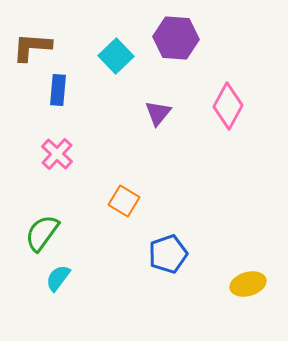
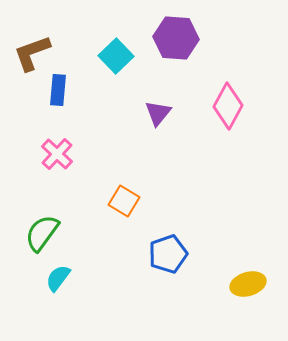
brown L-shape: moved 6 px down; rotated 24 degrees counterclockwise
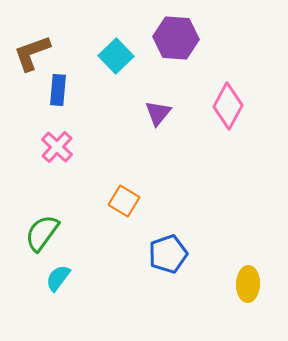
pink cross: moved 7 px up
yellow ellipse: rotated 72 degrees counterclockwise
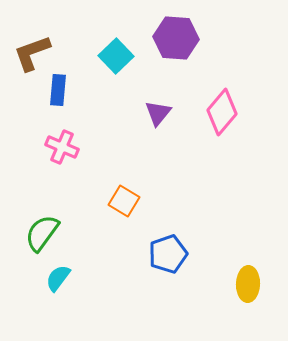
pink diamond: moved 6 px left, 6 px down; rotated 12 degrees clockwise
pink cross: moved 5 px right; rotated 20 degrees counterclockwise
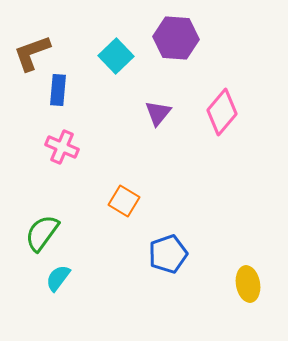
yellow ellipse: rotated 12 degrees counterclockwise
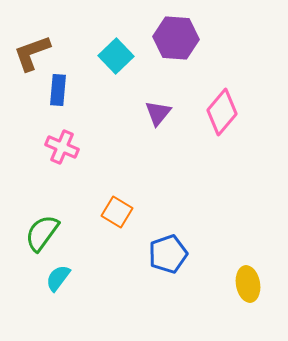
orange square: moved 7 px left, 11 px down
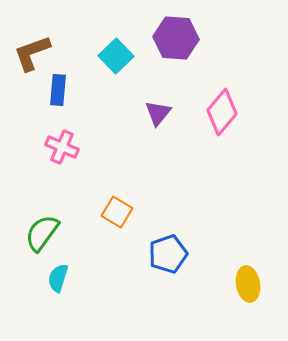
cyan semicircle: rotated 20 degrees counterclockwise
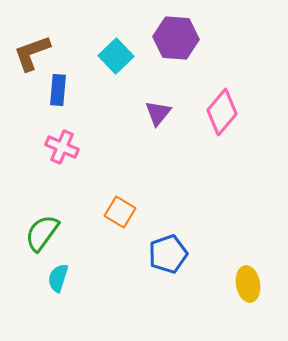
orange square: moved 3 px right
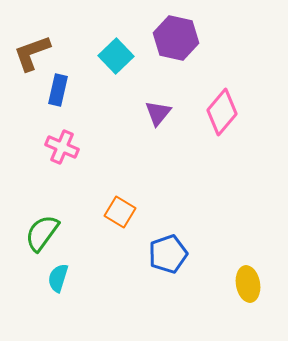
purple hexagon: rotated 9 degrees clockwise
blue rectangle: rotated 8 degrees clockwise
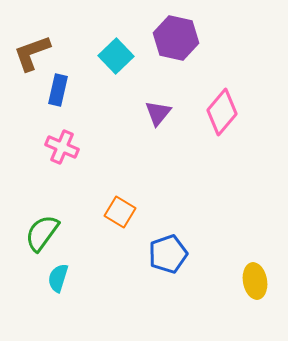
yellow ellipse: moved 7 px right, 3 px up
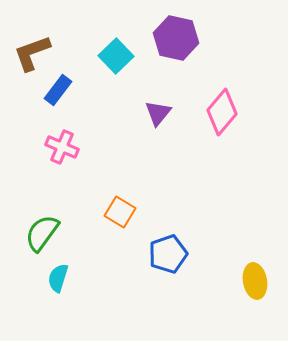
blue rectangle: rotated 24 degrees clockwise
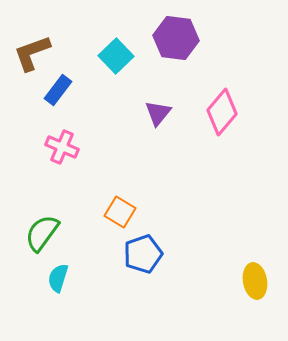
purple hexagon: rotated 6 degrees counterclockwise
blue pentagon: moved 25 px left
